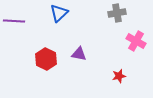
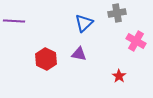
blue triangle: moved 25 px right, 10 px down
red star: rotated 24 degrees counterclockwise
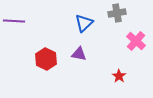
pink cross: rotated 12 degrees clockwise
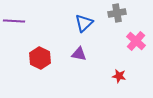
red hexagon: moved 6 px left, 1 px up
red star: rotated 24 degrees counterclockwise
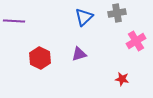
blue triangle: moved 6 px up
pink cross: rotated 18 degrees clockwise
purple triangle: rotated 28 degrees counterclockwise
red star: moved 3 px right, 3 px down
